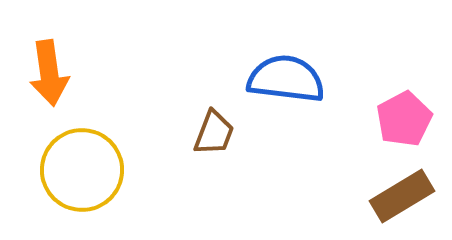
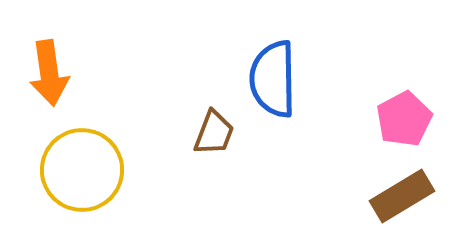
blue semicircle: moved 13 px left; rotated 98 degrees counterclockwise
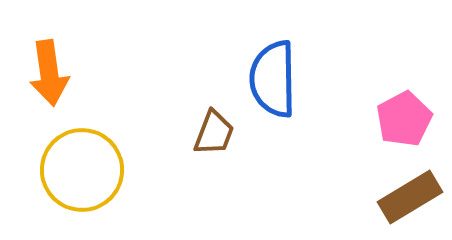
brown rectangle: moved 8 px right, 1 px down
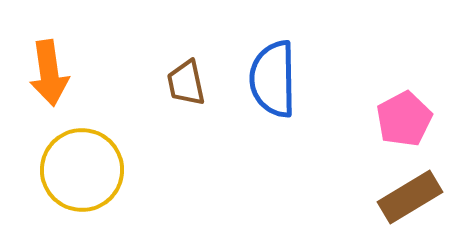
brown trapezoid: moved 28 px left, 50 px up; rotated 147 degrees clockwise
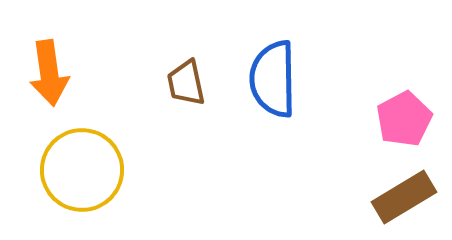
brown rectangle: moved 6 px left
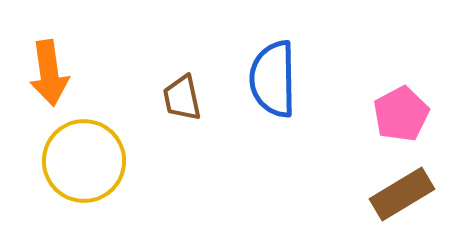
brown trapezoid: moved 4 px left, 15 px down
pink pentagon: moved 3 px left, 5 px up
yellow circle: moved 2 px right, 9 px up
brown rectangle: moved 2 px left, 3 px up
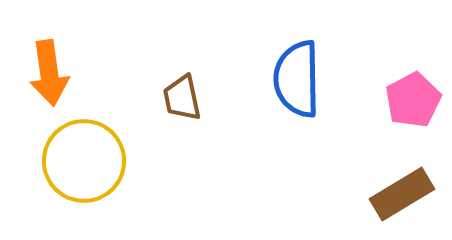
blue semicircle: moved 24 px right
pink pentagon: moved 12 px right, 14 px up
